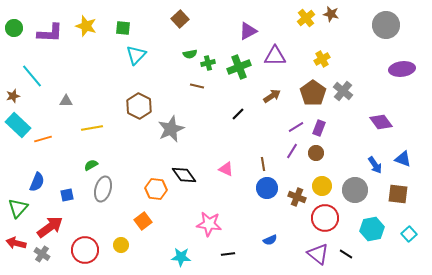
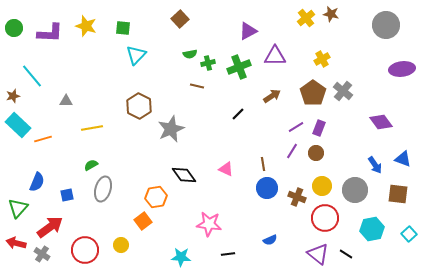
orange hexagon at (156, 189): moved 8 px down; rotated 15 degrees counterclockwise
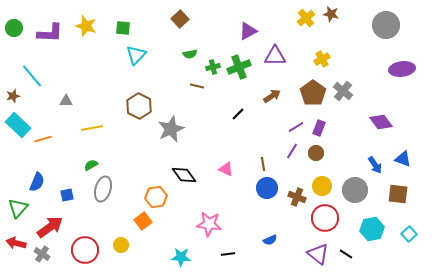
green cross at (208, 63): moved 5 px right, 4 px down
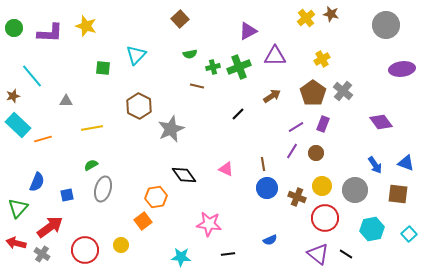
green square at (123, 28): moved 20 px left, 40 px down
purple rectangle at (319, 128): moved 4 px right, 4 px up
blue triangle at (403, 159): moved 3 px right, 4 px down
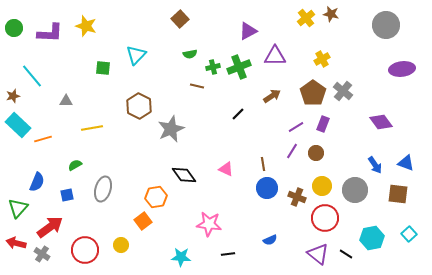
green semicircle at (91, 165): moved 16 px left
cyan hexagon at (372, 229): moved 9 px down
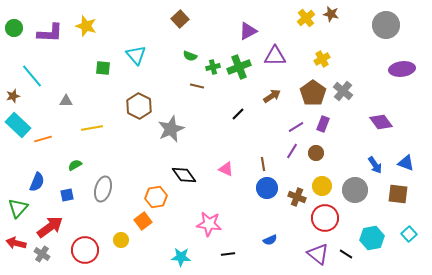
green semicircle at (190, 54): moved 2 px down; rotated 32 degrees clockwise
cyan triangle at (136, 55): rotated 25 degrees counterclockwise
yellow circle at (121, 245): moved 5 px up
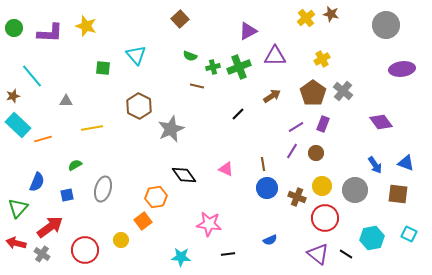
cyan square at (409, 234): rotated 21 degrees counterclockwise
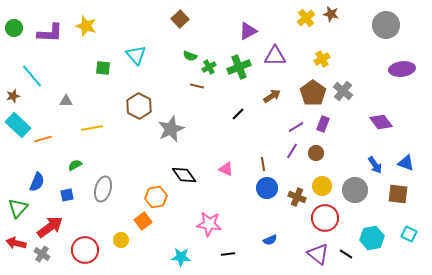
green cross at (213, 67): moved 4 px left; rotated 16 degrees counterclockwise
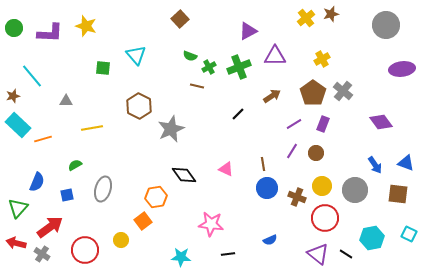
brown star at (331, 14): rotated 28 degrees counterclockwise
purple line at (296, 127): moved 2 px left, 3 px up
pink star at (209, 224): moved 2 px right
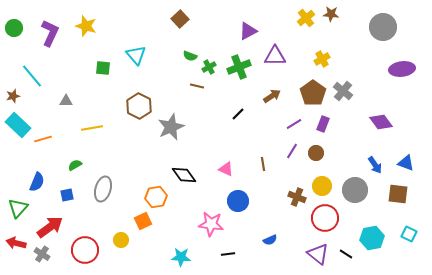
brown star at (331, 14): rotated 21 degrees clockwise
gray circle at (386, 25): moved 3 px left, 2 px down
purple L-shape at (50, 33): rotated 68 degrees counterclockwise
gray star at (171, 129): moved 2 px up
blue circle at (267, 188): moved 29 px left, 13 px down
orange square at (143, 221): rotated 12 degrees clockwise
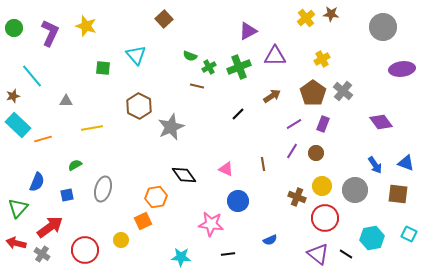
brown square at (180, 19): moved 16 px left
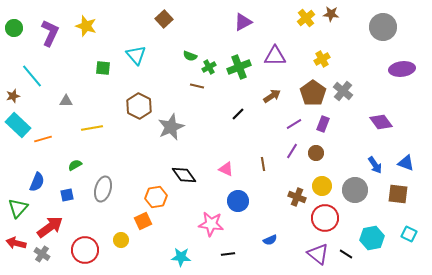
purple triangle at (248, 31): moved 5 px left, 9 px up
